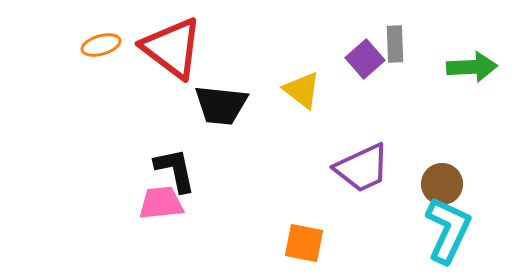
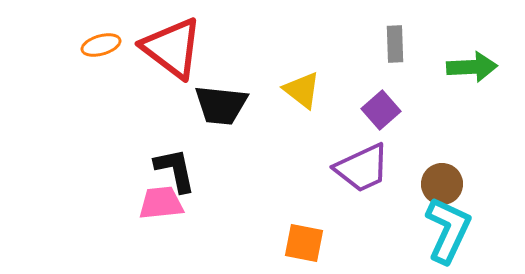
purple square: moved 16 px right, 51 px down
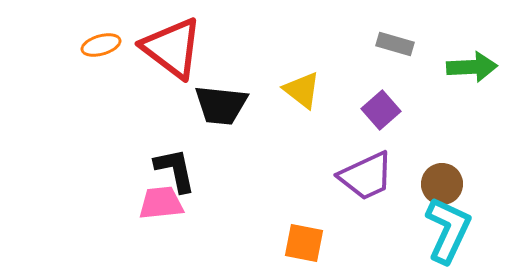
gray rectangle: rotated 72 degrees counterclockwise
purple trapezoid: moved 4 px right, 8 px down
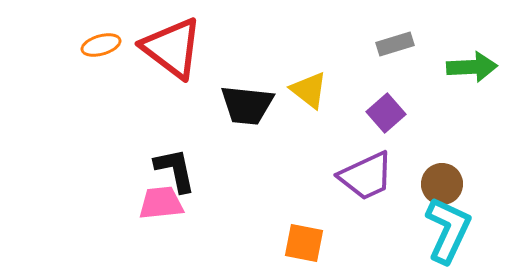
gray rectangle: rotated 33 degrees counterclockwise
yellow triangle: moved 7 px right
black trapezoid: moved 26 px right
purple square: moved 5 px right, 3 px down
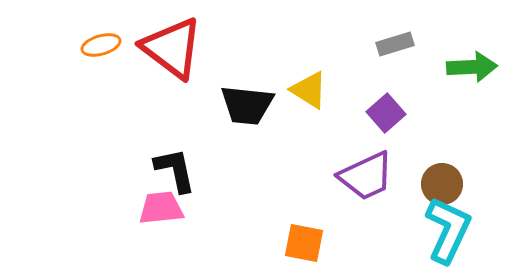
yellow triangle: rotated 6 degrees counterclockwise
pink trapezoid: moved 5 px down
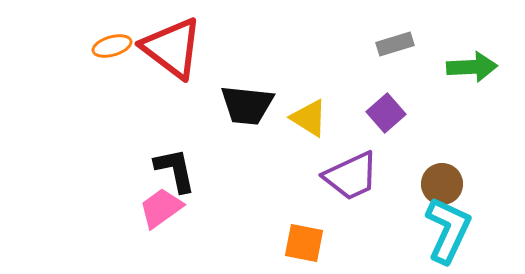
orange ellipse: moved 11 px right, 1 px down
yellow triangle: moved 28 px down
purple trapezoid: moved 15 px left
pink trapezoid: rotated 30 degrees counterclockwise
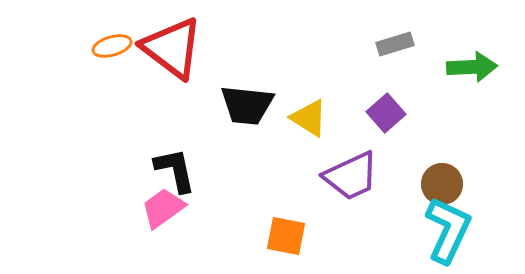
pink trapezoid: moved 2 px right
orange square: moved 18 px left, 7 px up
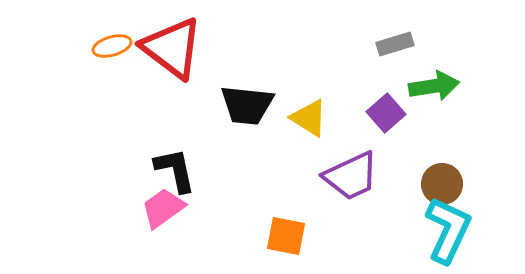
green arrow: moved 38 px left, 19 px down; rotated 6 degrees counterclockwise
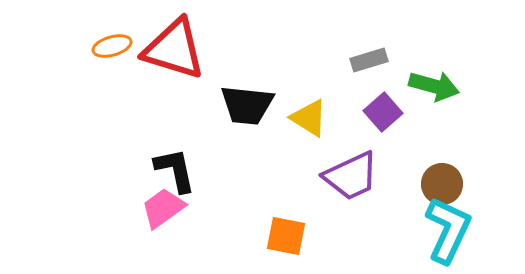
gray rectangle: moved 26 px left, 16 px down
red triangle: moved 2 px right, 1 px down; rotated 20 degrees counterclockwise
green arrow: rotated 24 degrees clockwise
purple square: moved 3 px left, 1 px up
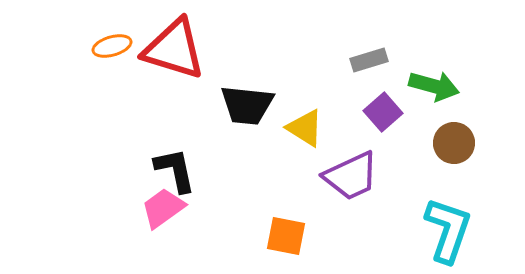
yellow triangle: moved 4 px left, 10 px down
brown circle: moved 12 px right, 41 px up
cyan L-shape: rotated 6 degrees counterclockwise
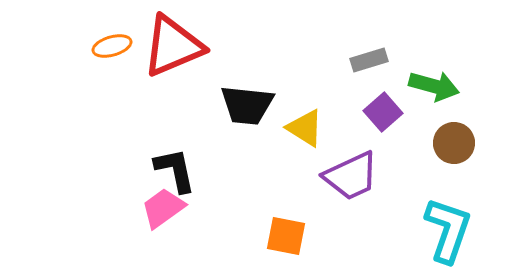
red triangle: moved 1 px left, 3 px up; rotated 40 degrees counterclockwise
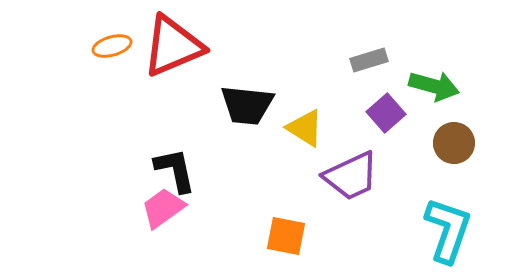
purple square: moved 3 px right, 1 px down
